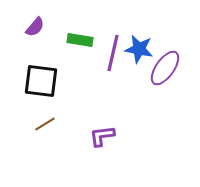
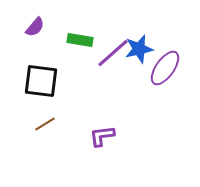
blue star: rotated 24 degrees counterclockwise
purple line: rotated 36 degrees clockwise
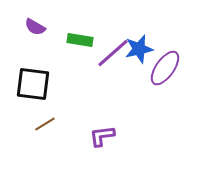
purple semicircle: rotated 80 degrees clockwise
black square: moved 8 px left, 3 px down
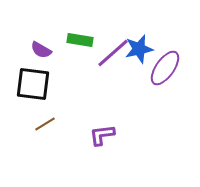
purple semicircle: moved 6 px right, 23 px down
purple L-shape: moved 1 px up
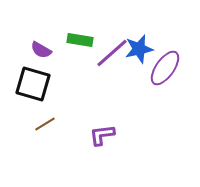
purple line: moved 1 px left
black square: rotated 9 degrees clockwise
